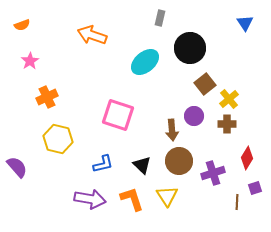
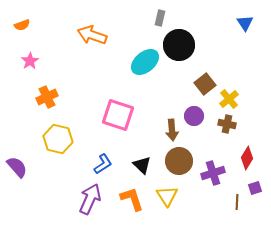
black circle: moved 11 px left, 3 px up
brown cross: rotated 12 degrees clockwise
blue L-shape: rotated 20 degrees counterclockwise
purple arrow: rotated 76 degrees counterclockwise
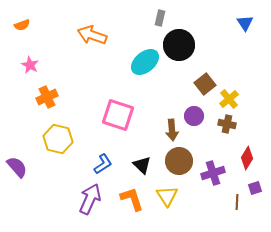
pink star: moved 4 px down; rotated 12 degrees counterclockwise
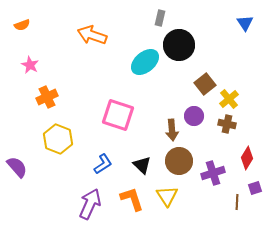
yellow hexagon: rotated 8 degrees clockwise
purple arrow: moved 5 px down
